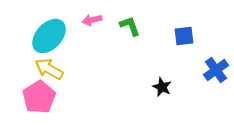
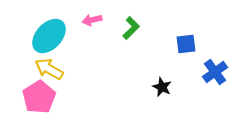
green L-shape: moved 1 px right, 2 px down; rotated 65 degrees clockwise
blue square: moved 2 px right, 8 px down
blue cross: moved 1 px left, 2 px down
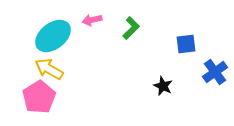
cyan ellipse: moved 4 px right; rotated 9 degrees clockwise
black star: moved 1 px right, 1 px up
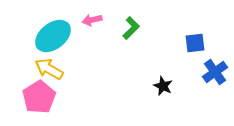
blue square: moved 9 px right, 1 px up
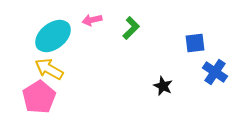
blue cross: rotated 20 degrees counterclockwise
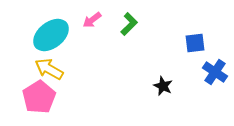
pink arrow: rotated 24 degrees counterclockwise
green L-shape: moved 2 px left, 4 px up
cyan ellipse: moved 2 px left, 1 px up
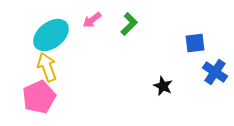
yellow arrow: moved 2 px left, 2 px up; rotated 40 degrees clockwise
pink pentagon: rotated 8 degrees clockwise
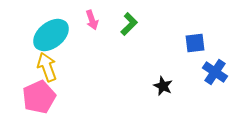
pink arrow: rotated 72 degrees counterclockwise
